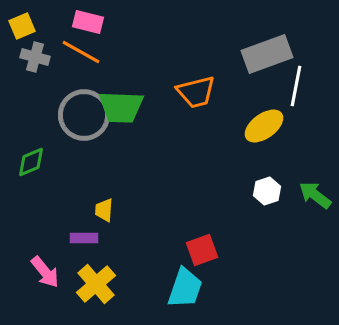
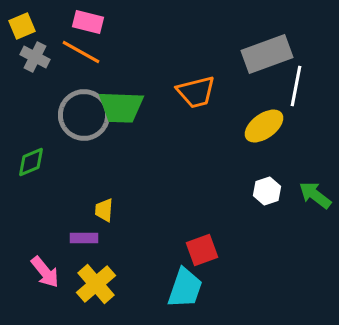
gray cross: rotated 12 degrees clockwise
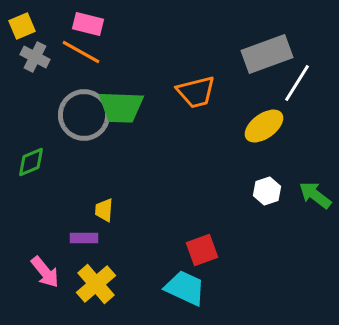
pink rectangle: moved 2 px down
white line: moved 1 px right, 3 px up; rotated 21 degrees clockwise
cyan trapezoid: rotated 84 degrees counterclockwise
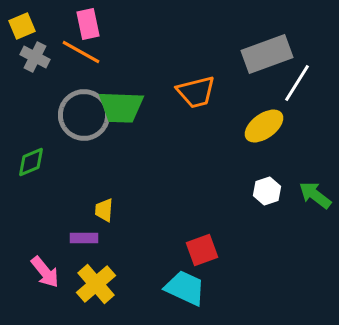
pink rectangle: rotated 64 degrees clockwise
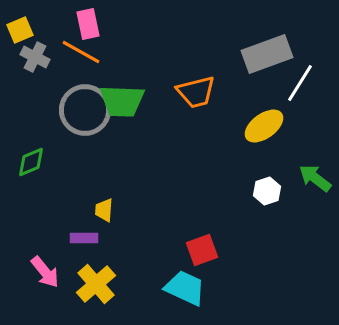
yellow square: moved 2 px left, 4 px down
white line: moved 3 px right
green trapezoid: moved 1 px right, 6 px up
gray circle: moved 1 px right, 5 px up
green arrow: moved 17 px up
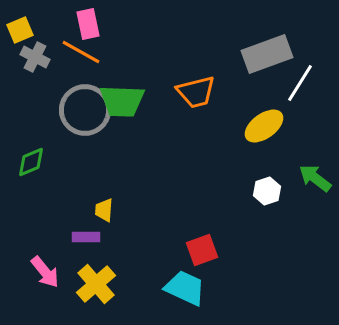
purple rectangle: moved 2 px right, 1 px up
